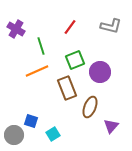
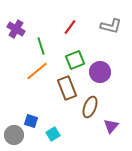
orange line: rotated 15 degrees counterclockwise
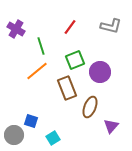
cyan square: moved 4 px down
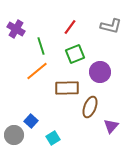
green square: moved 6 px up
brown rectangle: rotated 70 degrees counterclockwise
blue square: rotated 24 degrees clockwise
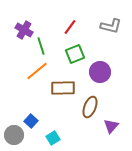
purple cross: moved 8 px right, 1 px down
brown rectangle: moved 4 px left
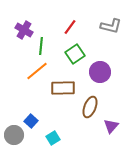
green line: rotated 24 degrees clockwise
green square: rotated 12 degrees counterclockwise
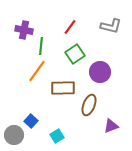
purple cross: rotated 18 degrees counterclockwise
orange line: rotated 15 degrees counterclockwise
brown ellipse: moved 1 px left, 2 px up
purple triangle: rotated 28 degrees clockwise
cyan square: moved 4 px right, 2 px up
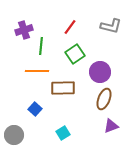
purple cross: rotated 30 degrees counterclockwise
orange line: rotated 55 degrees clockwise
brown ellipse: moved 15 px right, 6 px up
blue square: moved 4 px right, 12 px up
cyan square: moved 6 px right, 3 px up
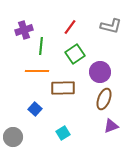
gray circle: moved 1 px left, 2 px down
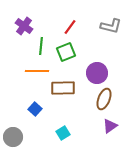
purple cross: moved 4 px up; rotated 36 degrees counterclockwise
green square: moved 9 px left, 2 px up; rotated 12 degrees clockwise
purple circle: moved 3 px left, 1 px down
purple triangle: moved 1 px left; rotated 14 degrees counterclockwise
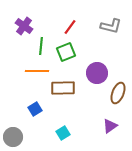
brown ellipse: moved 14 px right, 6 px up
blue square: rotated 16 degrees clockwise
